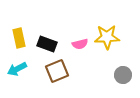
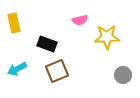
yellow rectangle: moved 5 px left, 15 px up
pink semicircle: moved 24 px up
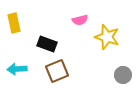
yellow star: rotated 20 degrees clockwise
cyan arrow: rotated 24 degrees clockwise
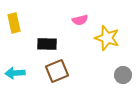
yellow star: moved 1 px down
black rectangle: rotated 18 degrees counterclockwise
cyan arrow: moved 2 px left, 4 px down
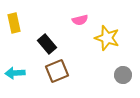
black rectangle: rotated 48 degrees clockwise
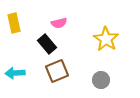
pink semicircle: moved 21 px left, 3 px down
yellow star: moved 1 px left, 1 px down; rotated 15 degrees clockwise
gray circle: moved 22 px left, 5 px down
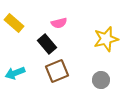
yellow rectangle: rotated 36 degrees counterclockwise
yellow star: rotated 25 degrees clockwise
cyan arrow: rotated 18 degrees counterclockwise
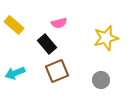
yellow rectangle: moved 2 px down
yellow star: moved 1 px up
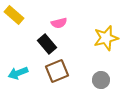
yellow rectangle: moved 10 px up
cyan arrow: moved 3 px right
